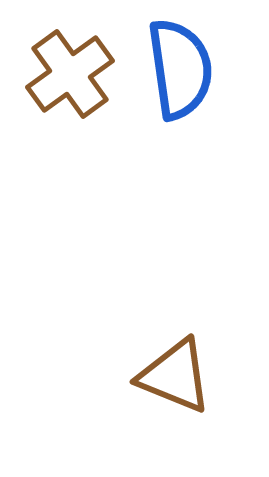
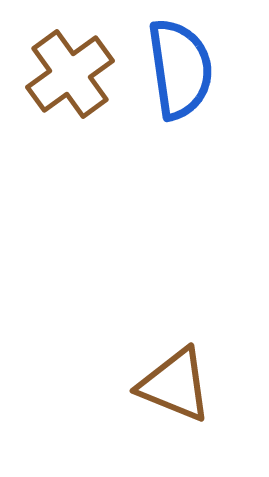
brown triangle: moved 9 px down
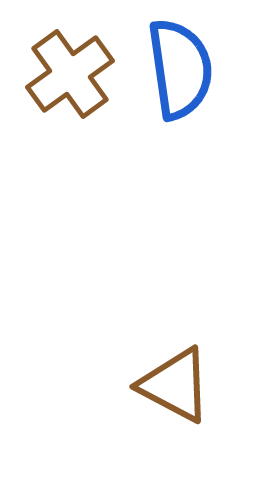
brown triangle: rotated 6 degrees clockwise
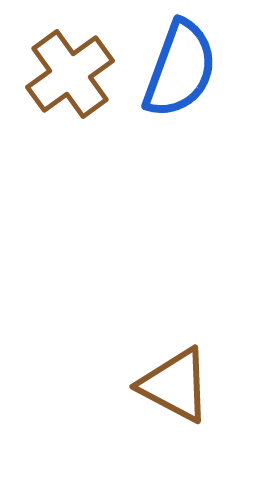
blue semicircle: rotated 28 degrees clockwise
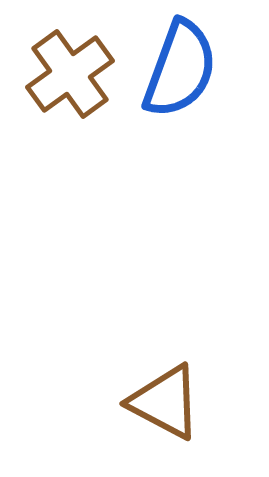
brown triangle: moved 10 px left, 17 px down
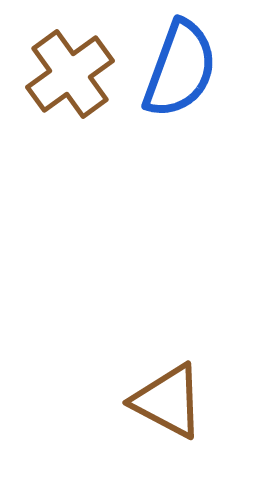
brown triangle: moved 3 px right, 1 px up
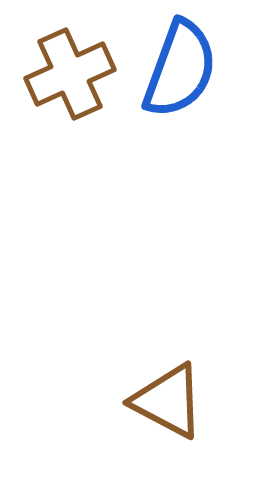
brown cross: rotated 12 degrees clockwise
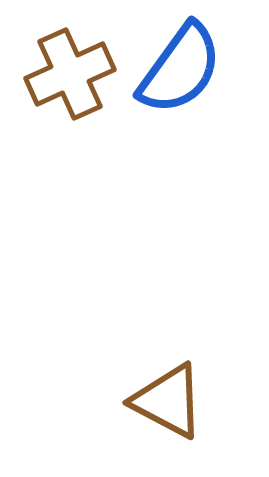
blue semicircle: rotated 16 degrees clockwise
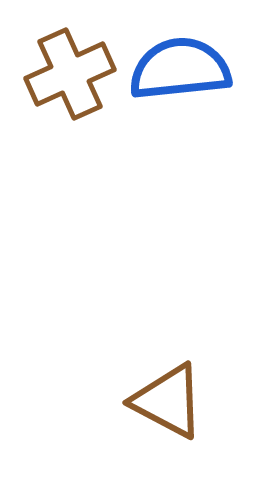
blue semicircle: rotated 132 degrees counterclockwise
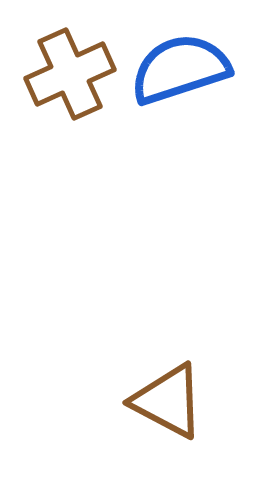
blue semicircle: rotated 12 degrees counterclockwise
